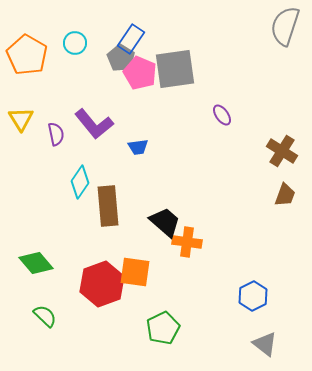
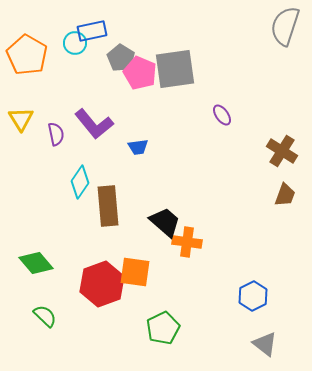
blue rectangle: moved 39 px left, 8 px up; rotated 44 degrees clockwise
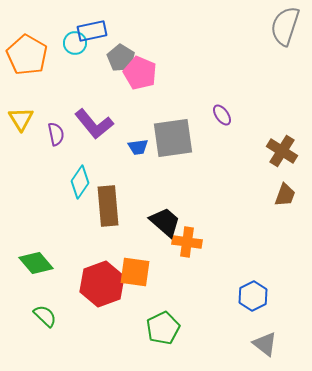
gray square: moved 2 px left, 69 px down
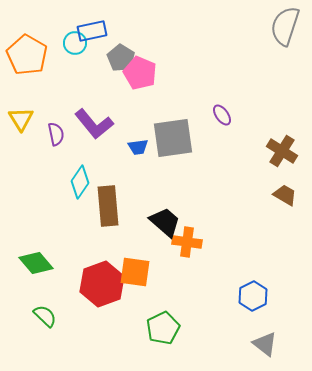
brown trapezoid: rotated 80 degrees counterclockwise
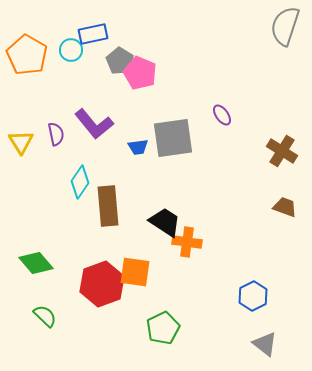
blue rectangle: moved 1 px right, 3 px down
cyan circle: moved 4 px left, 7 px down
gray pentagon: moved 1 px left, 3 px down
yellow triangle: moved 23 px down
brown trapezoid: moved 12 px down; rotated 10 degrees counterclockwise
black trapezoid: rotated 8 degrees counterclockwise
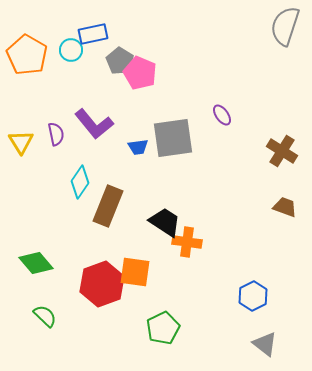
brown rectangle: rotated 27 degrees clockwise
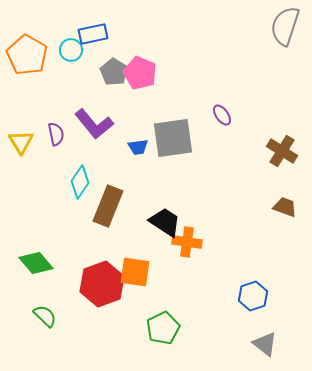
gray pentagon: moved 6 px left, 11 px down
blue hexagon: rotated 8 degrees clockwise
